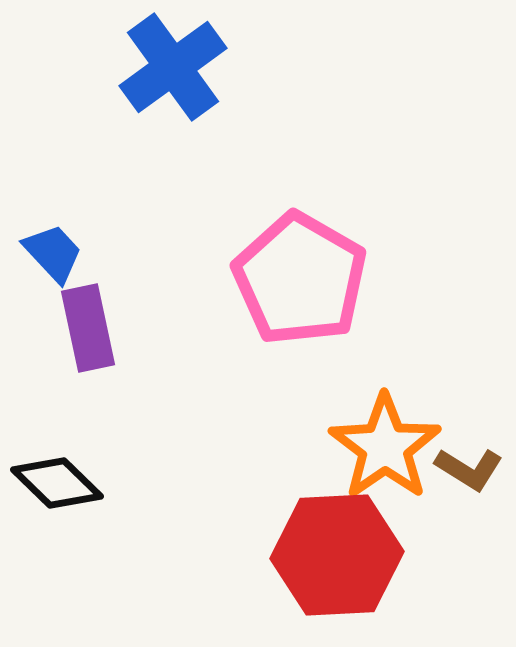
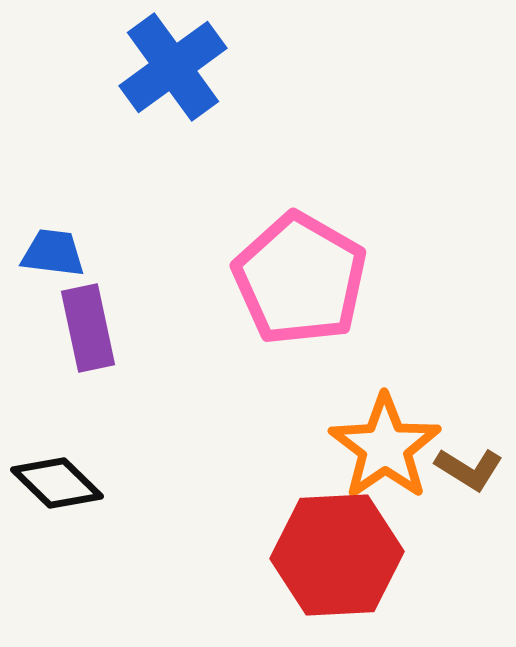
blue trapezoid: rotated 40 degrees counterclockwise
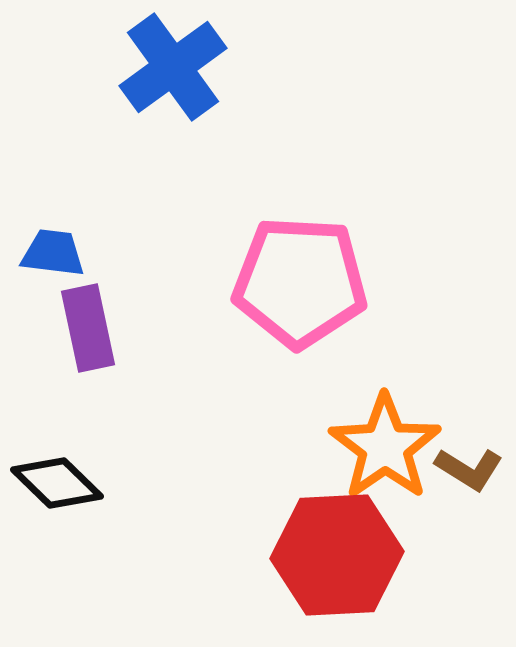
pink pentagon: moved 3 px down; rotated 27 degrees counterclockwise
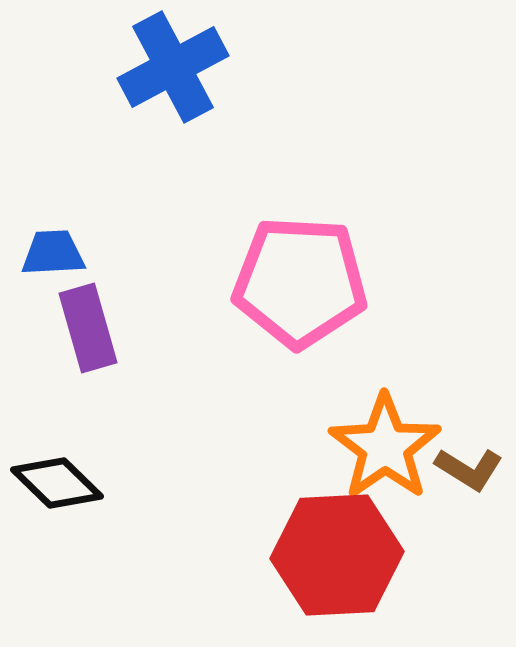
blue cross: rotated 8 degrees clockwise
blue trapezoid: rotated 10 degrees counterclockwise
purple rectangle: rotated 4 degrees counterclockwise
